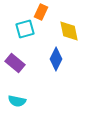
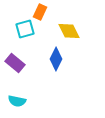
orange rectangle: moved 1 px left
yellow diamond: rotated 15 degrees counterclockwise
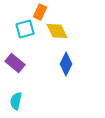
yellow diamond: moved 12 px left
blue diamond: moved 10 px right, 5 px down
cyan semicircle: moved 1 px left; rotated 90 degrees clockwise
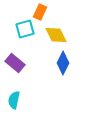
yellow diamond: moved 1 px left, 4 px down
blue diamond: moved 3 px left, 1 px up
cyan semicircle: moved 2 px left, 1 px up
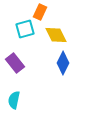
purple rectangle: rotated 12 degrees clockwise
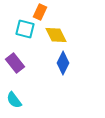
cyan square: rotated 30 degrees clockwise
cyan semicircle: rotated 48 degrees counterclockwise
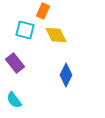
orange rectangle: moved 3 px right, 1 px up
cyan square: moved 1 px down
blue diamond: moved 3 px right, 12 px down
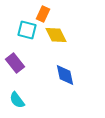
orange rectangle: moved 3 px down
cyan square: moved 2 px right
blue diamond: moved 1 px left; rotated 40 degrees counterclockwise
cyan semicircle: moved 3 px right
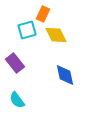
cyan square: rotated 30 degrees counterclockwise
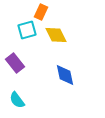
orange rectangle: moved 2 px left, 2 px up
